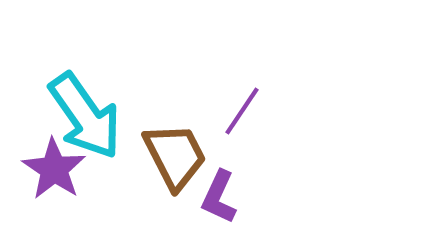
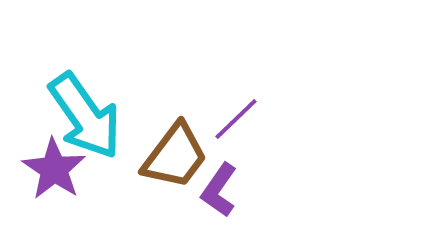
purple line: moved 6 px left, 8 px down; rotated 12 degrees clockwise
brown trapezoid: rotated 64 degrees clockwise
purple L-shape: moved 7 px up; rotated 10 degrees clockwise
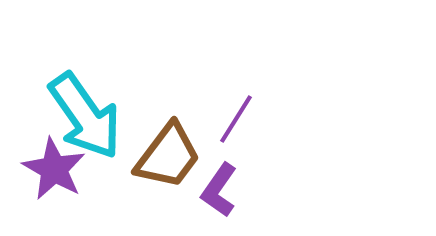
purple line: rotated 14 degrees counterclockwise
brown trapezoid: moved 7 px left
purple star: rotated 4 degrees counterclockwise
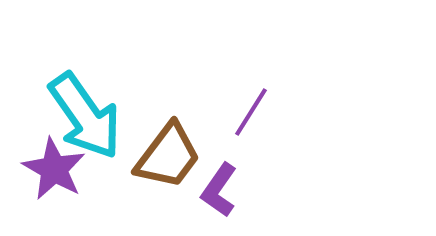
purple line: moved 15 px right, 7 px up
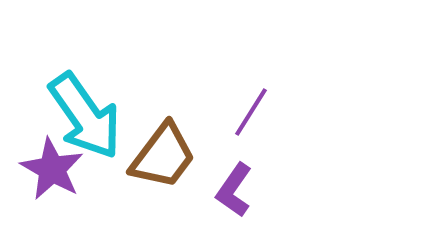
brown trapezoid: moved 5 px left
purple star: moved 2 px left
purple L-shape: moved 15 px right
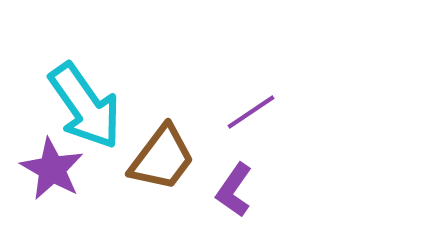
purple line: rotated 24 degrees clockwise
cyan arrow: moved 10 px up
brown trapezoid: moved 1 px left, 2 px down
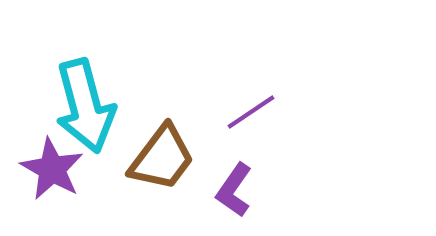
cyan arrow: rotated 20 degrees clockwise
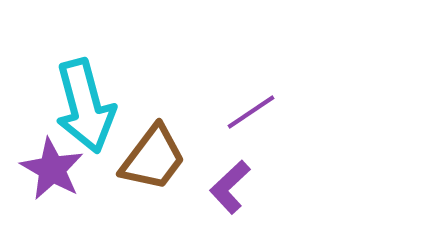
brown trapezoid: moved 9 px left
purple L-shape: moved 4 px left, 3 px up; rotated 12 degrees clockwise
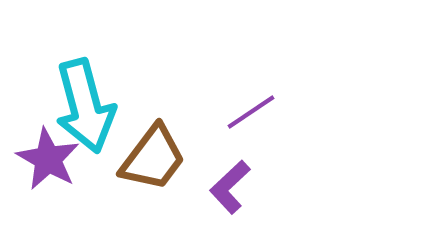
purple star: moved 4 px left, 10 px up
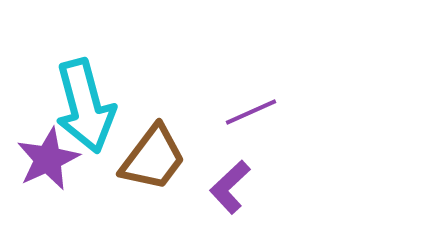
purple line: rotated 10 degrees clockwise
purple star: rotated 18 degrees clockwise
